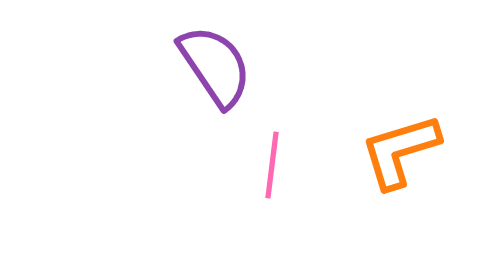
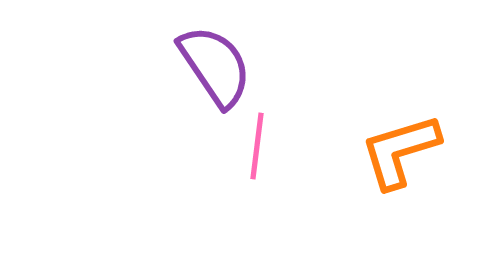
pink line: moved 15 px left, 19 px up
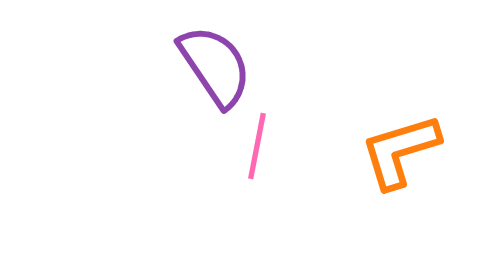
pink line: rotated 4 degrees clockwise
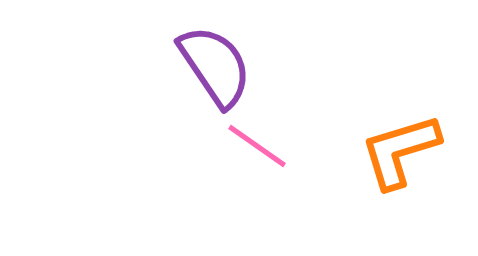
pink line: rotated 66 degrees counterclockwise
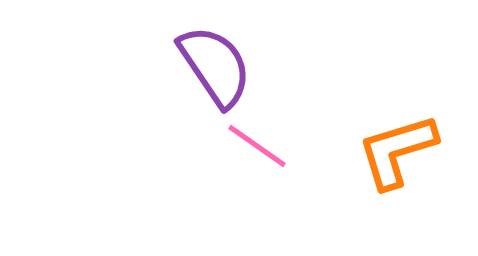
orange L-shape: moved 3 px left
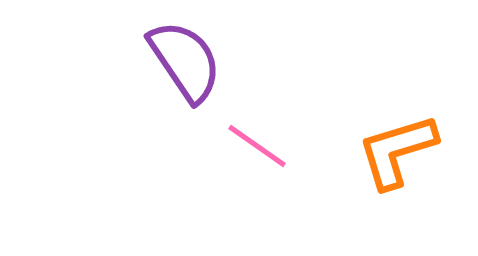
purple semicircle: moved 30 px left, 5 px up
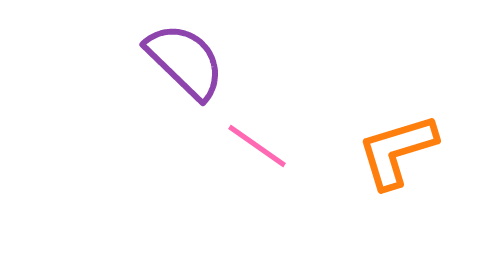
purple semicircle: rotated 12 degrees counterclockwise
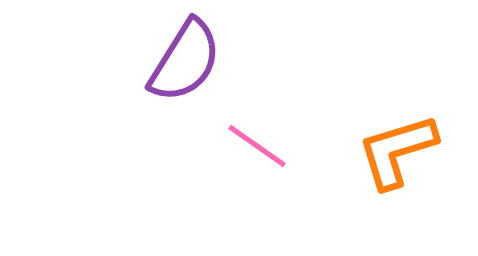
purple semicircle: rotated 78 degrees clockwise
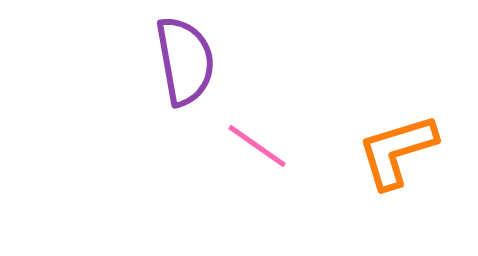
purple semicircle: rotated 42 degrees counterclockwise
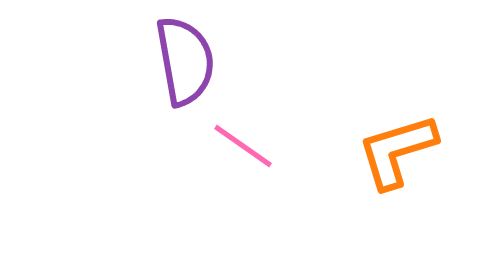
pink line: moved 14 px left
